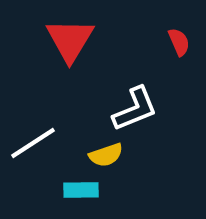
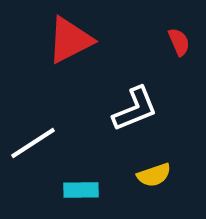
red triangle: rotated 32 degrees clockwise
yellow semicircle: moved 48 px right, 20 px down
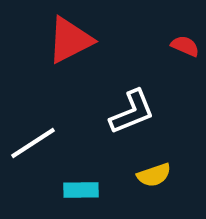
red semicircle: moved 6 px right, 4 px down; rotated 44 degrees counterclockwise
white L-shape: moved 3 px left, 3 px down
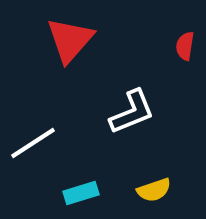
red triangle: rotated 22 degrees counterclockwise
red semicircle: rotated 104 degrees counterclockwise
yellow semicircle: moved 15 px down
cyan rectangle: moved 3 px down; rotated 16 degrees counterclockwise
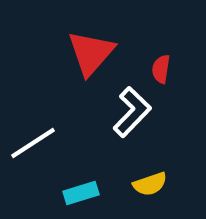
red triangle: moved 21 px right, 13 px down
red semicircle: moved 24 px left, 23 px down
white L-shape: rotated 24 degrees counterclockwise
yellow semicircle: moved 4 px left, 6 px up
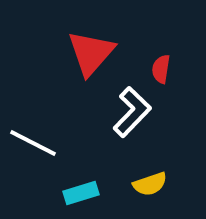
white line: rotated 60 degrees clockwise
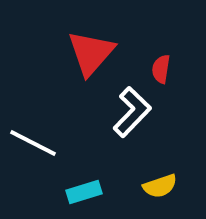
yellow semicircle: moved 10 px right, 2 px down
cyan rectangle: moved 3 px right, 1 px up
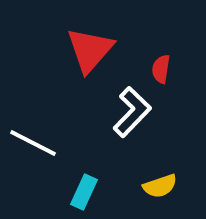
red triangle: moved 1 px left, 3 px up
cyan rectangle: rotated 48 degrees counterclockwise
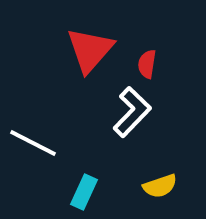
red semicircle: moved 14 px left, 5 px up
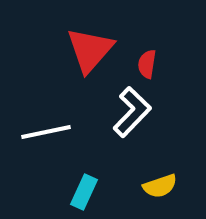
white line: moved 13 px right, 11 px up; rotated 39 degrees counterclockwise
